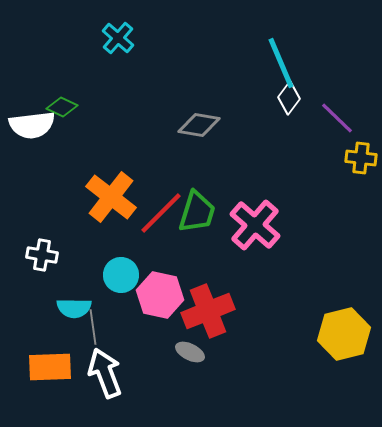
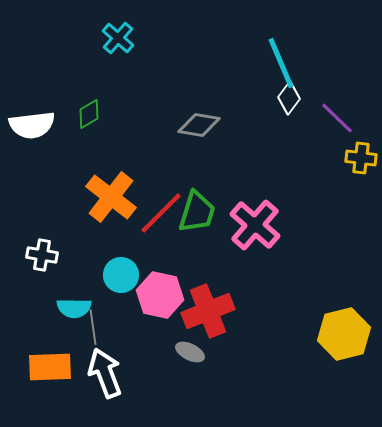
green diamond: moved 27 px right, 7 px down; rotated 56 degrees counterclockwise
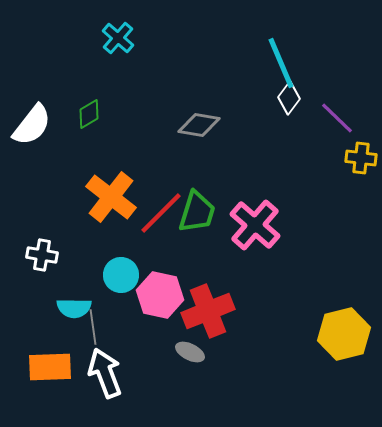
white semicircle: rotated 45 degrees counterclockwise
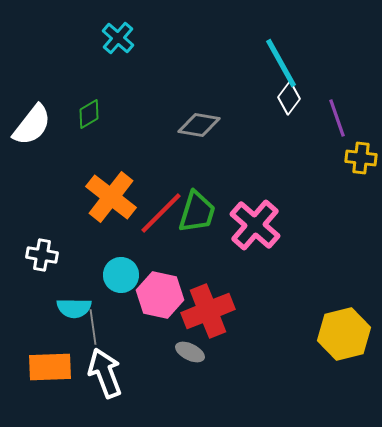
cyan line: rotated 6 degrees counterclockwise
purple line: rotated 27 degrees clockwise
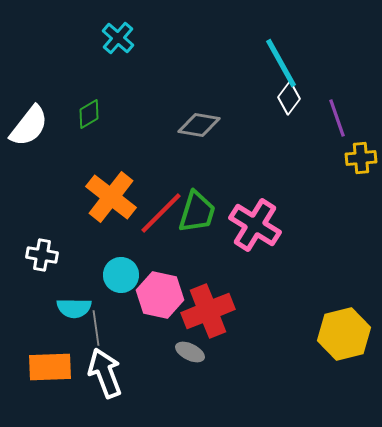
white semicircle: moved 3 px left, 1 px down
yellow cross: rotated 12 degrees counterclockwise
pink cross: rotated 9 degrees counterclockwise
gray line: moved 3 px right, 1 px down
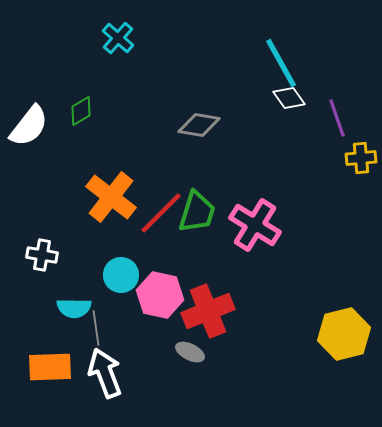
white diamond: rotated 72 degrees counterclockwise
green diamond: moved 8 px left, 3 px up
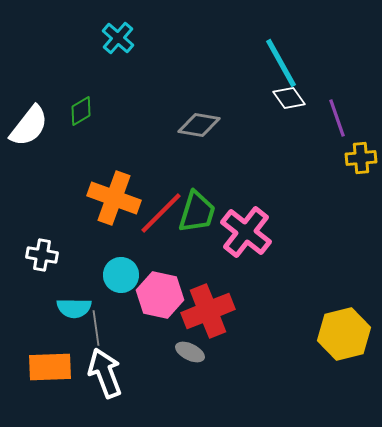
orange cross: moved 3 px right, 1 px down; rotated 18 degrees counterclockwise
pink cross: moved 9 px left, 7 px down; rotated 6 degrees clockwise
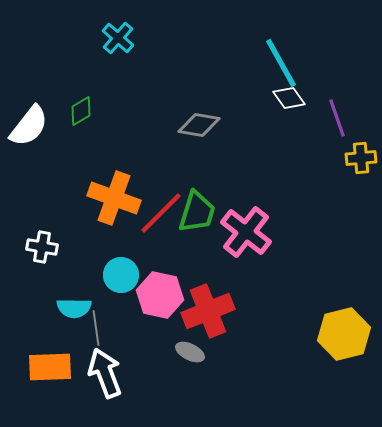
white cross: moved 8 px up
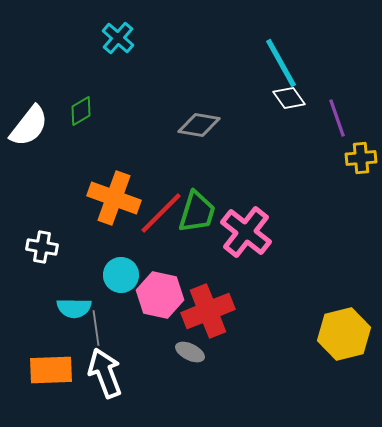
orange rectangle: moved 1 px right, 3 px down
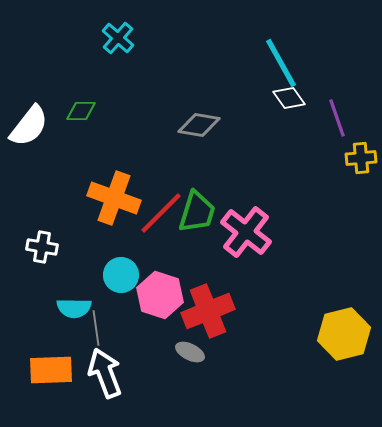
green diamond: rotated 32 degrees clockwise
pink hexagon: rotated 6 degrees clockwise
